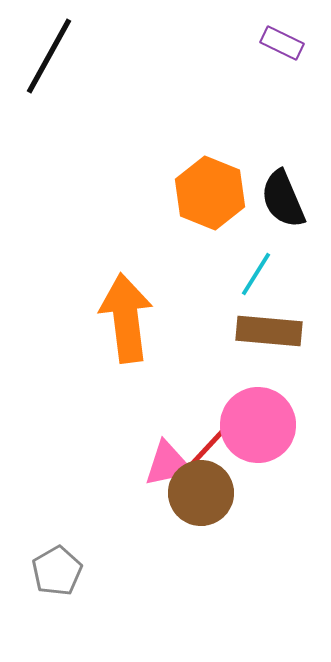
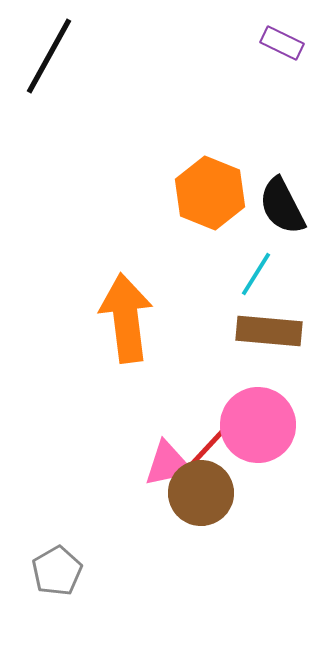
black semicircle: moved 1 px left, 7 px down; rotated 4 degrees counterclockwise
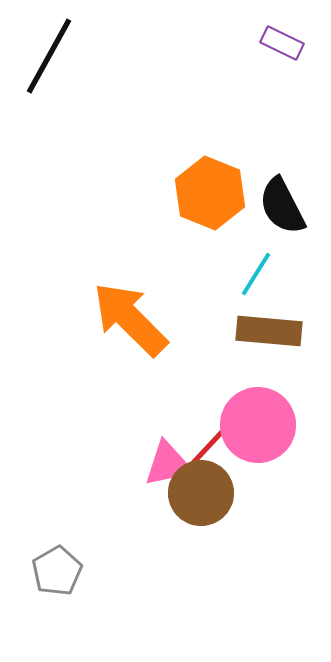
orange arrow: moved 4 px right, 1 px down; rotated 38 degrees counterclockwise
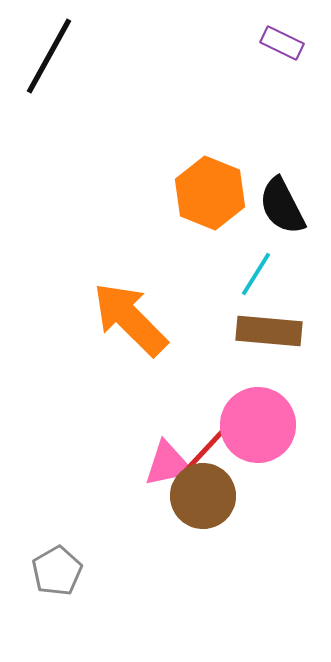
brown circle: moved 2 px right, 3 px down
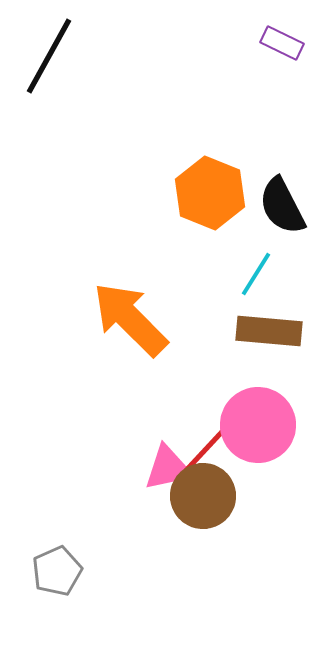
pink triangle: moved 4 px down
gray pentagon: rotated 6 degrees clockwise
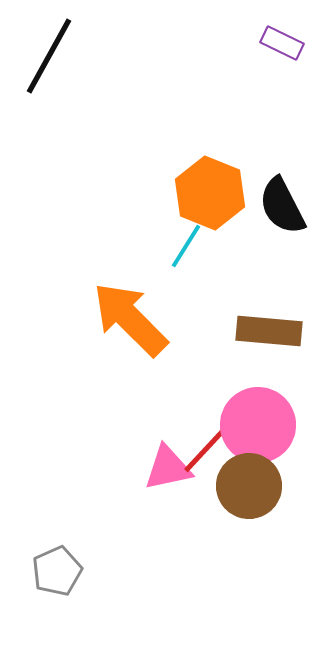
cyan line: moved 70 px left, 28 px up
brown circle: moved 46 px right, 10 px up
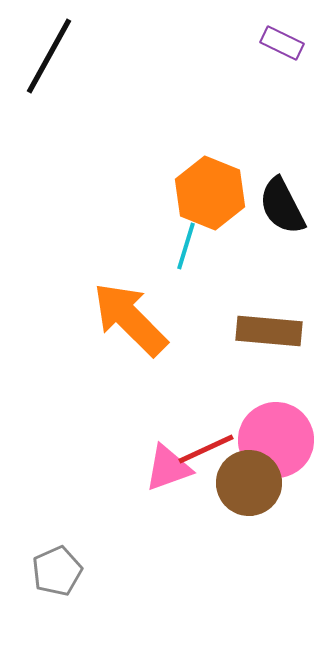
cyan line: rotated 15 degrees counterclockwise
pink circle: moved 18 px right, 15 px down
red line: rotated 22 degrees clockwise
pink triangle: rotated 8 degrees counterclockwise
brown circle: moved 3 px up
